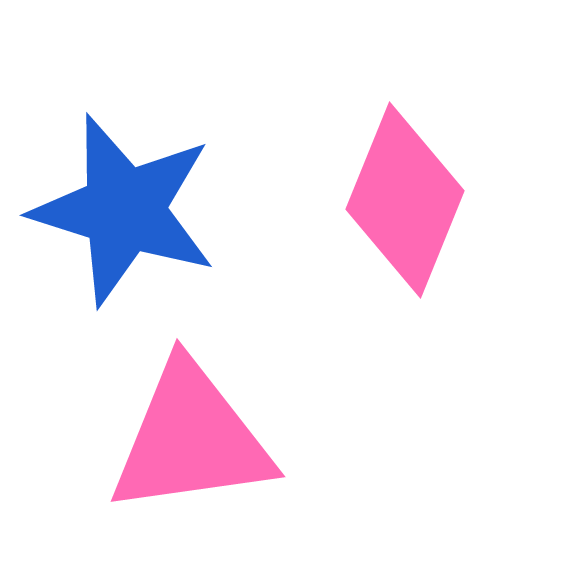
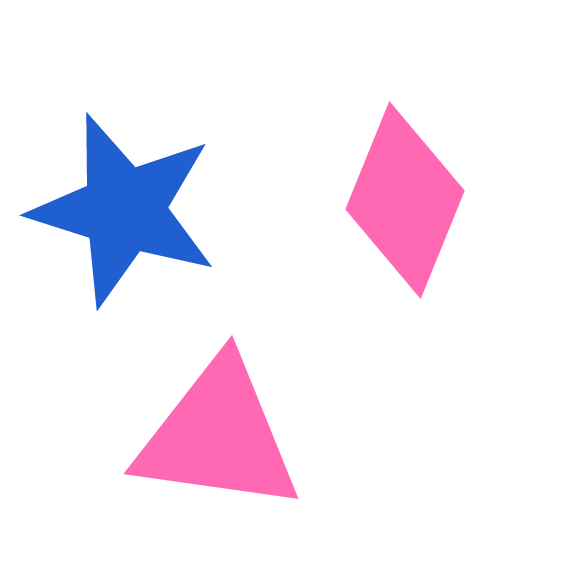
pink triangle: moved 27 px right, 3 px up; rotated 16 degrees clockwise
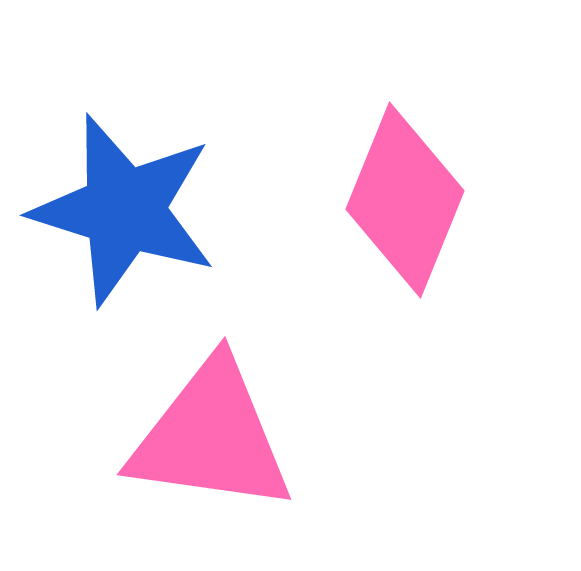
pink triangle: moved 7 px left, 1 px down
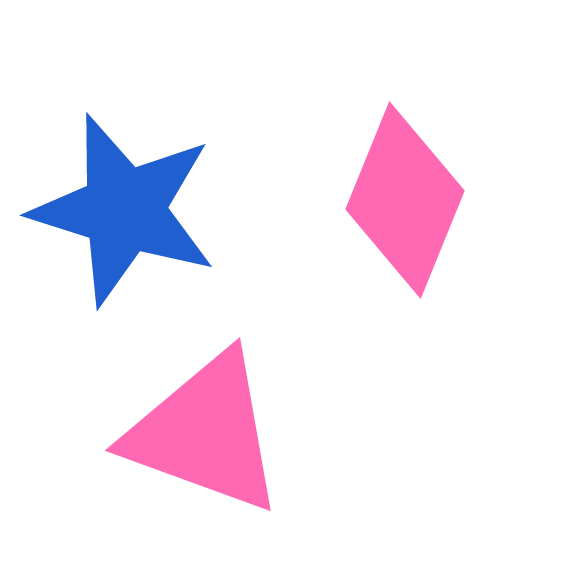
pink triangle: moved 6 px left, 4 px up; rotated 12 degrees clockwise
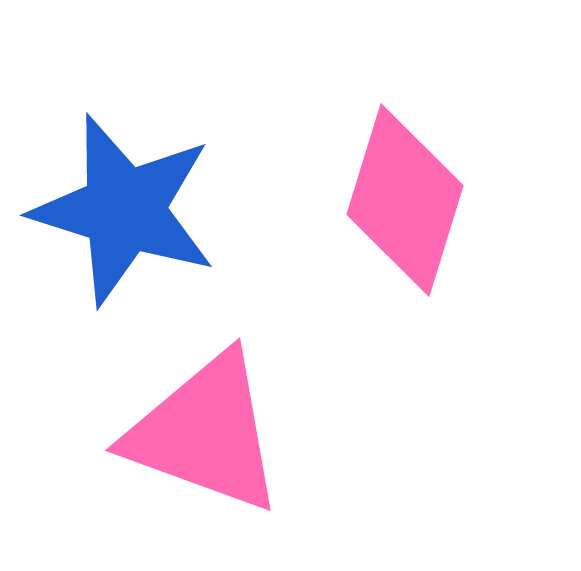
pink diamond: rotated 5 degrees counterclockwise
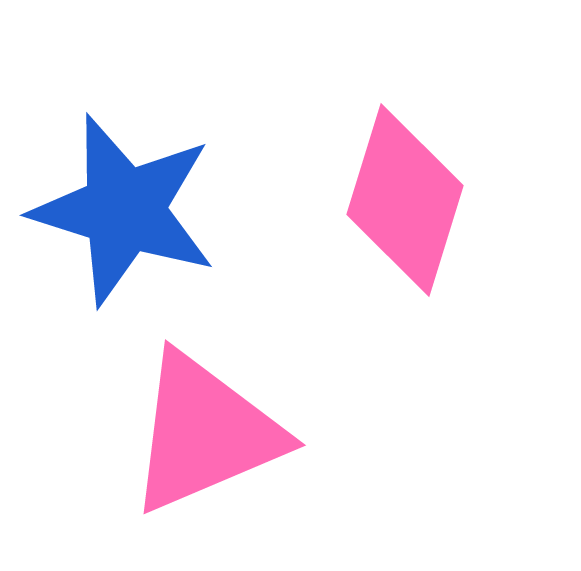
pink triangle: rotated 43 degrees counterclockwise
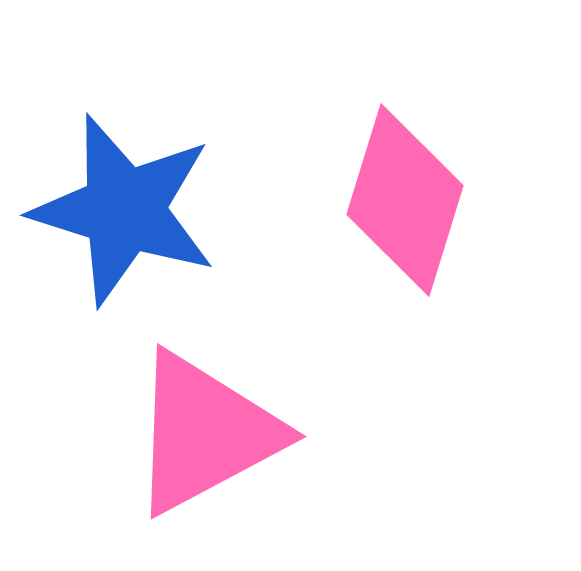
pink triangle: rotated 5 degrees counterclockwise
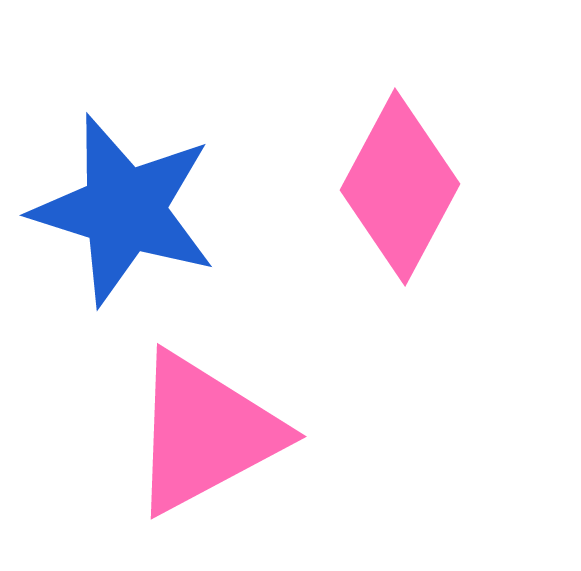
pink diamond: moved 5 px left, 13 px up; rotated 11 degrees clockwise
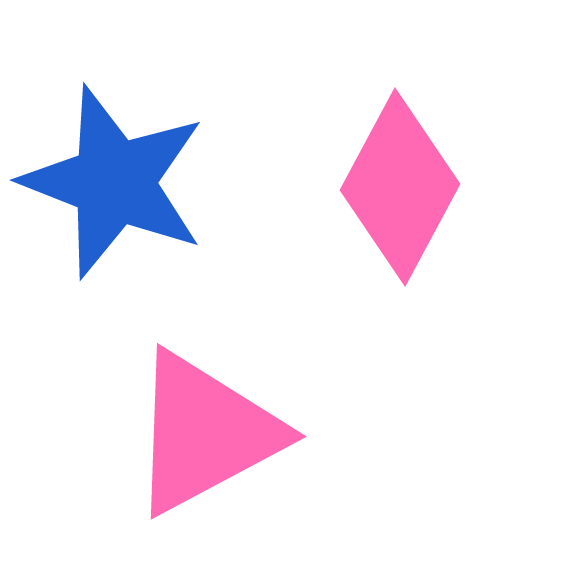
blue star: moved 10 px left, 28 px up; rotated 4 degrees clockwise
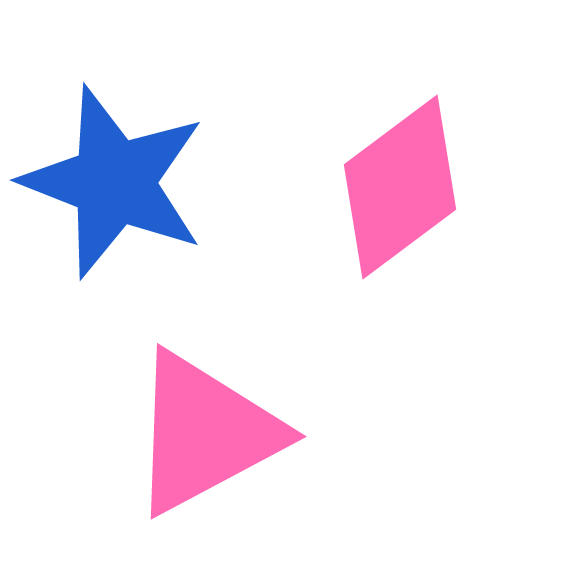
pink diamond: rotated 25 degrees clockwise
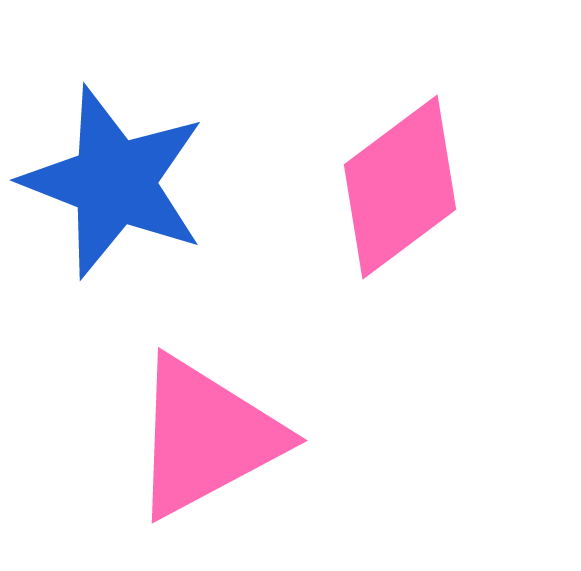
pink triangle: moved 1 px right, 4 px down
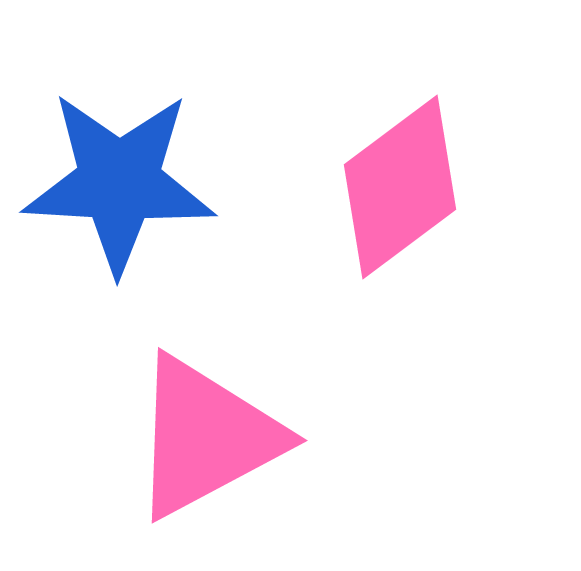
blue star: moved 5 px right; rotated 18 degrees counterclockwise
